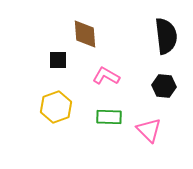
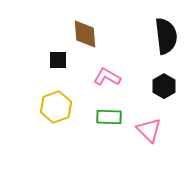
pink L-shape: moved 1 px right, 1 px down
black hexagon: rotated 25 degrees clockwise
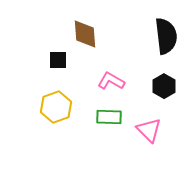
pink L-shape: moved 4 px right, 4 px down
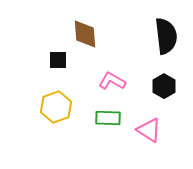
pink L-shape: moved 1 px right
green rectangle: moved 1 px left, 1 px down
pink triangle: rotated 12 degrees counterclockwise
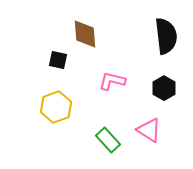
black square: rotated 12 degrees clockwise
pink L-shape: rotated 16 degrees counterclockwise
black hexagon: moved 2 px down
green rectangle: moved 22 px down; rotated 45 degrees clockwise
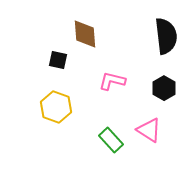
yellow hexagon: rotated 20 degrees counterclockwise
green rectangle: moved 3 px right
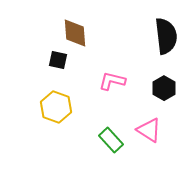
brown diamond: moved 10 px left, 1 px up
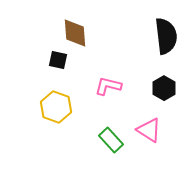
pink L-shape: moved 4 px left, 5 px down
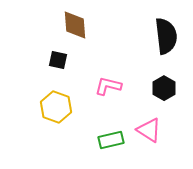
brown diamond: moved 8 px up
green rectangle: rotated 60 degrees counterclockwise
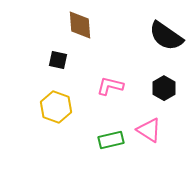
brown diamond: moved 5 px right
black semicircle: rotated 132 degrees clockwise
pink L-shape: moved 2 px right
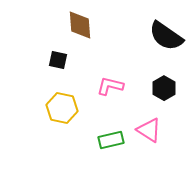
yellow hexagon: moved 6 px right, 1 px down; rotated 8 degrees counterclockwise
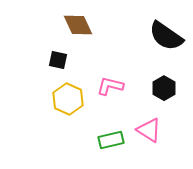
brown diamond: moved 2 px left; rotated 20 degrees counterclockwise
yellow hexagon: moved 6 px right, 9 px up; rotated 12 degrees clockwise
